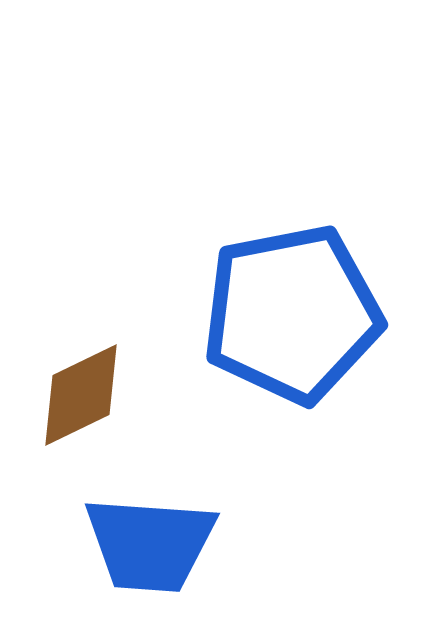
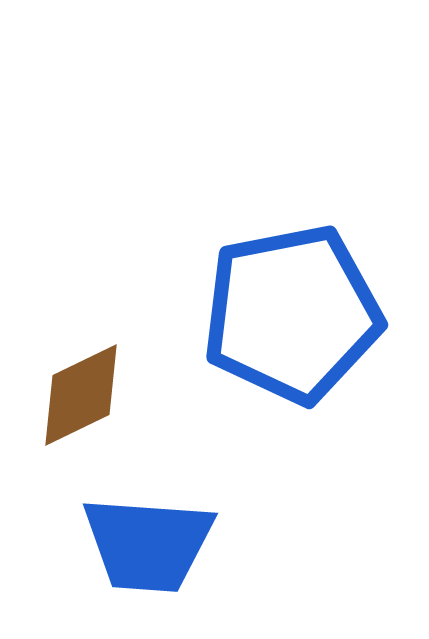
blue trapezoid: moved 2 px left
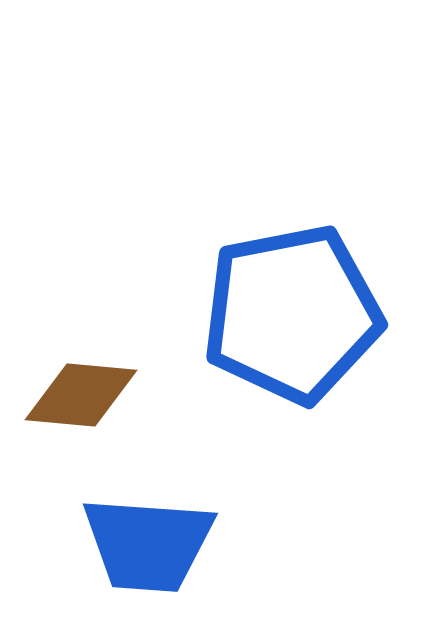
brown diamond: rotated 31 degrees clockwise
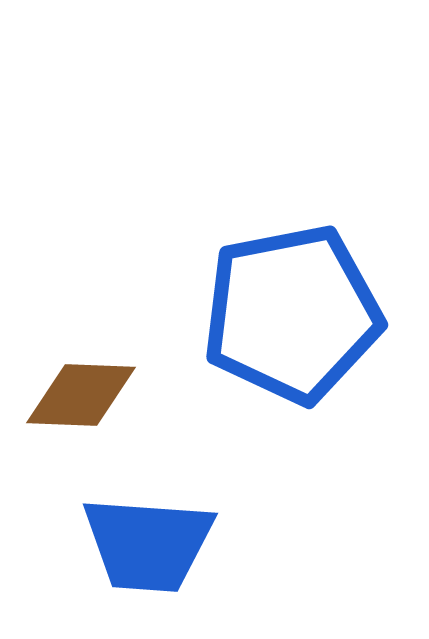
brown diamond: rotated 3 degrees counterclockwise
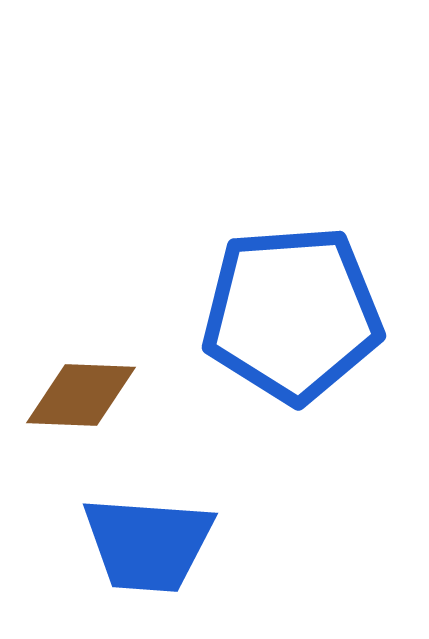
blue pentagon: rotated 7 degrees clockwise
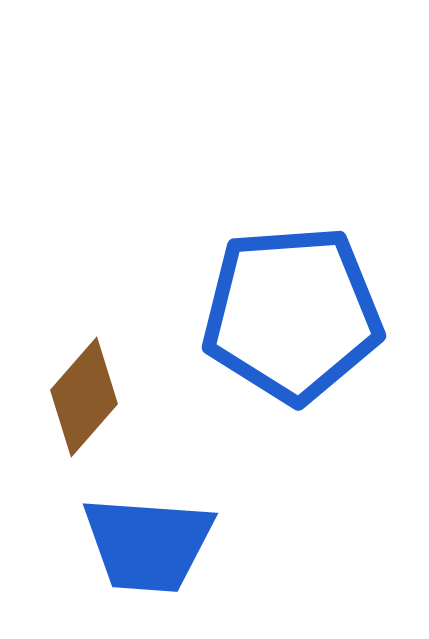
brown diamond: moved 3 px right, 2 px down; rotated 51 degrees counterclockwise
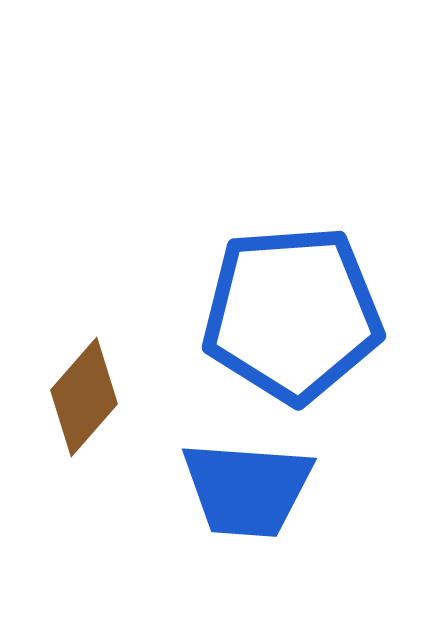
blue trapezoid: moved 99 px right, 55 px up
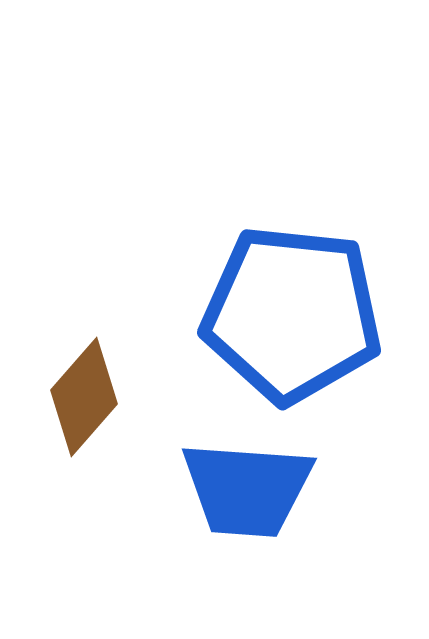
blue pentagon: rotated 10 degrees clockwise
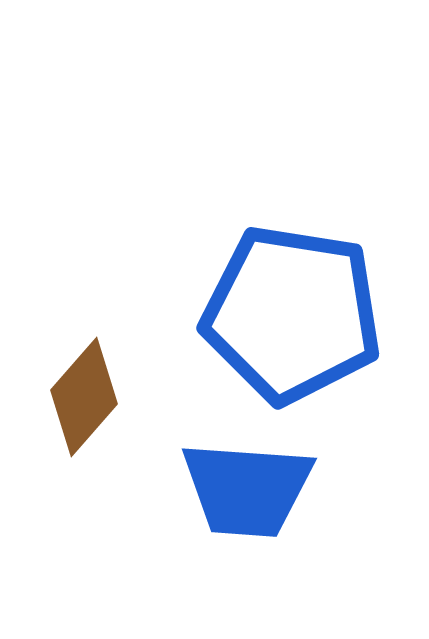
blue pentagon: rotated 3 degrees clockwise
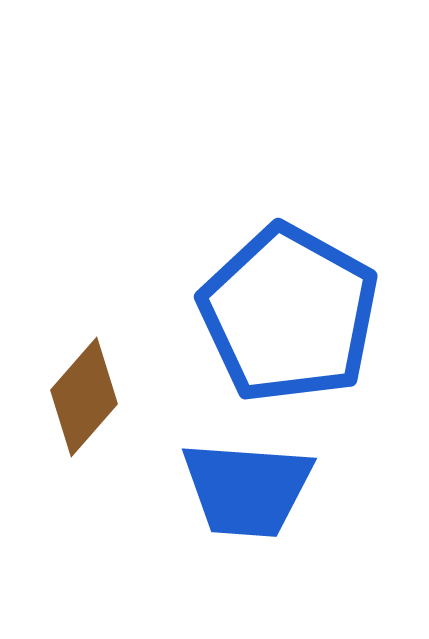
blue pentagon: moved 3 px left; rotated 20 degrees clockwise
